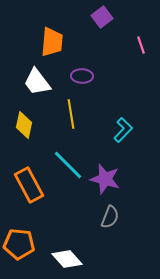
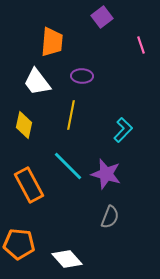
yellow line: moved 1 px down; rotated 20 degrees clockwise
cyan line: moved 1 px down
purple star: moved 1 px right, 5 px up
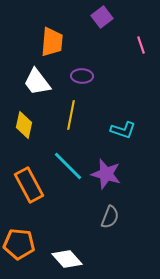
cyan L-shape: rotated 65 degrees clockwise
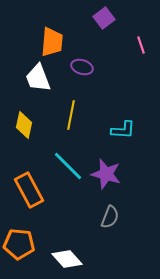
purple square: moved 2 px right, 1 px down
purple ellipse: moved 9 px up; rotated 15 degrees clockwise
white trapezoid: moved 1 px right, 4 px up; rotated 16 degrees clockwise
cyan L-shape: rotated 15 degrees counterclockwise
orange rectangle: moved 5 px down
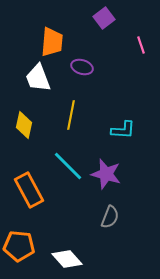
orange pentagon: moved 2 px down
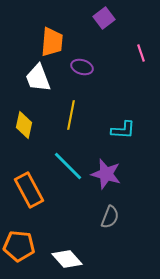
pink line: moved 8 px down
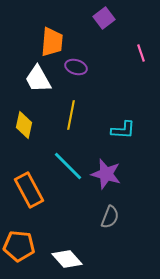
purple ellipse: moved 6 px left
white trapezoid: moved 1 px down; rotated 8 degrees counterclockwise
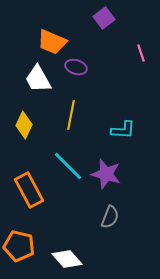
orange trapezoid: rotated 108 degrees clockwise
yellow diamond: rotated 12 degrees clockwise
orange pentagon: rotated 8 degrees clockwise
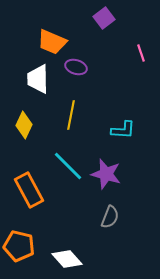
white trapezoid: rotated 28 degrees clockwise
